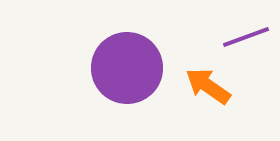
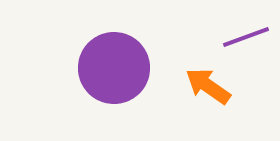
purple circle: moved 13 px left
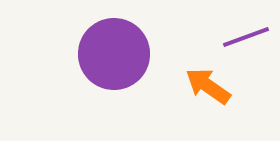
purple circle: moved 14 px up
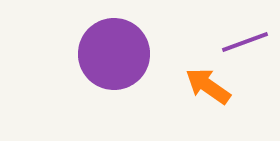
purple line: moved 1 px left, 5 px down
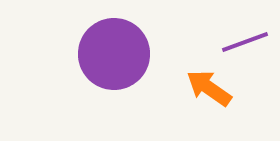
orange arrow: moved 1 px right, 2 px down
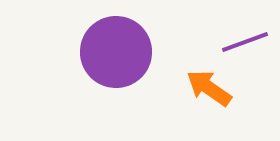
purple circle: moved 2 px right, 2 px up
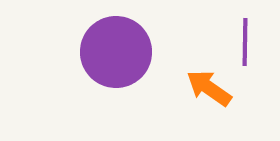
purple line: rotated 69 degrees counterclockwise
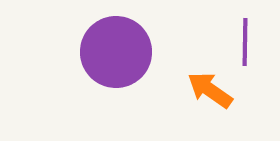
orange arrow: moved 1 px right, 2 px down
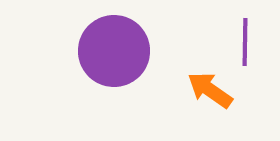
purple circle: moved 2 px left, 1 px up
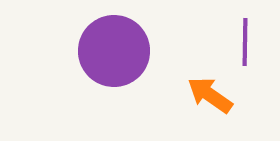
orange arrow: moved 5 px down
